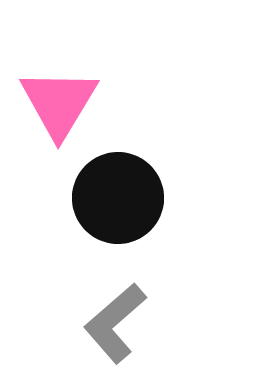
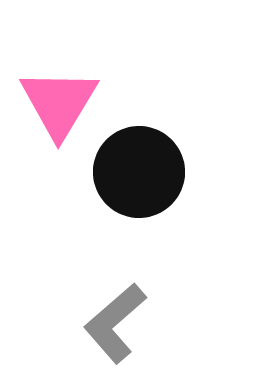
black circle: moved 21 px right, 26 px up
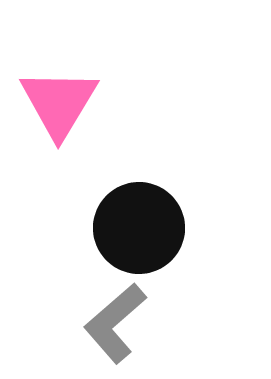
black circle: moved 56 px down
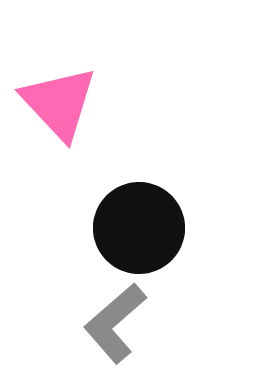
pink triangle: rotated 14 degrees counterclockwise
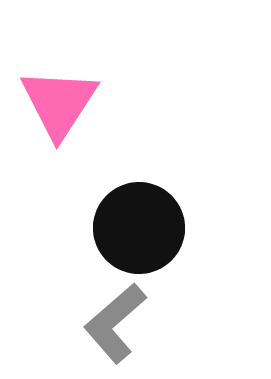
pink triangle: rotated 16 degrees clockwise
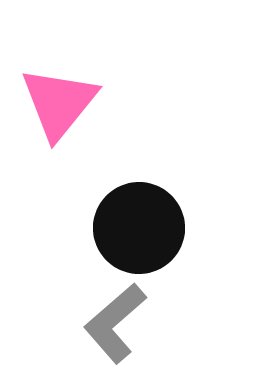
pink triangle: rotated 6 degrees clockwise
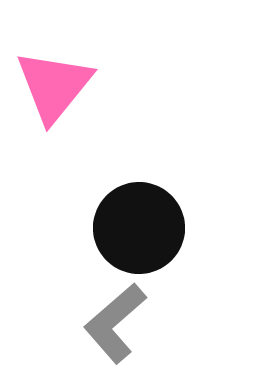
pink triangle: moved 5 px left, 17 px up
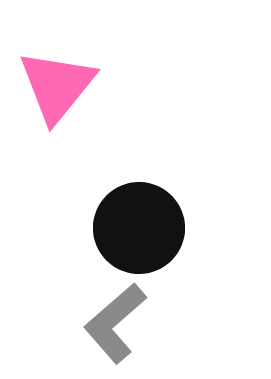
pink triangle: moved 3 px right
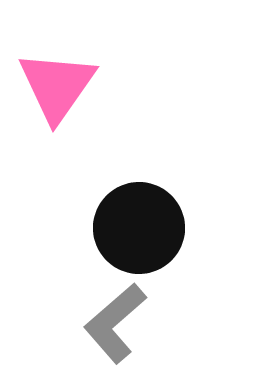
pink triangle: rotated 4 degrees counterclockwise
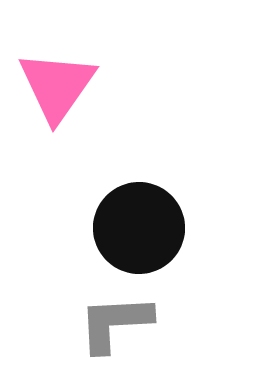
gray L-shape: rotated 38 degrees clockwise
